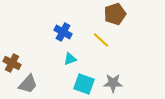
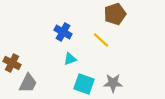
gray trapezoid: moved 1 px up; rotated 15 degrees counterclockwise
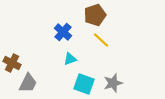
brown pentagon: moved 20 px left, 1 px down
blue cross: rotated 12 degrees clockwise
gray star: rotated 18 degrees counterclockwise
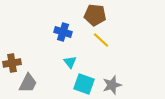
brown pentagon: rotated 25 degrees clockwise
blue cross: rotated 24 degrees counterclockwise
cyan triangle: moved 3 px down; rotated 48 degrees counterclockwise
brown cross: rotated 36 degrees counterclockwise
gray star: moved 1 px left, 2 px down
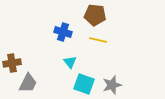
yellow line: moved 3 px left; rotated 30 degrees counterclockwise
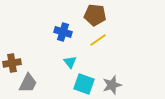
yellow line: rotated 48 degrees counterclockwise
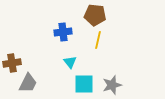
blue cross: rotated 24 degrees counterclockwise
yellow line: rotated 42 degrees counterclockwise
cyan square: rotated 20 degrees counterclockwise
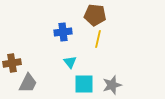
yellow line: moved 1 px up
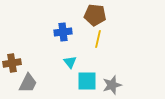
cyan square: moved 3 px right, 3 px up
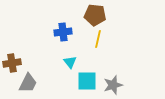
gray star: moved 1 px right
